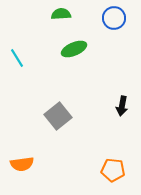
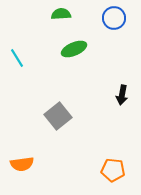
black arrow: moved 11 px up
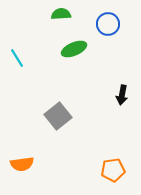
blue circle: moved 6 px left, 6 px down
orange pentagon: rotated 15 degrees counterclockwise
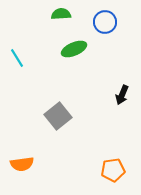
blue circle: moved 3 px left, 2 px up
black arrow: rotated 12 degrees clockwise
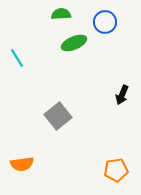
green ellipse: moved 6 px up
orange pentagon: moved 3 px right
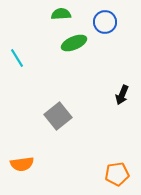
orange pentagon: moved 1 px right, 4 px down
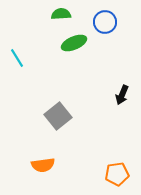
orange semicircle: moved 21 px right, 1 px down
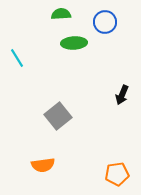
green ellipse: rotated 20 degrees clockwise
